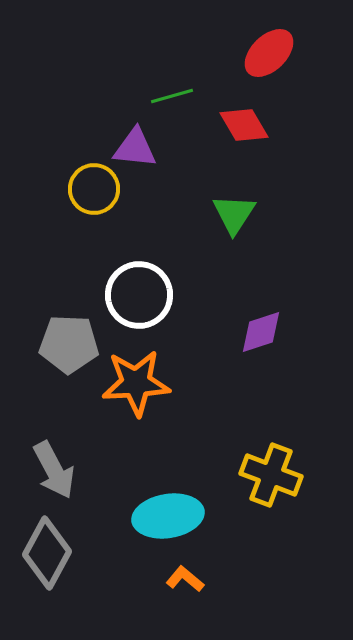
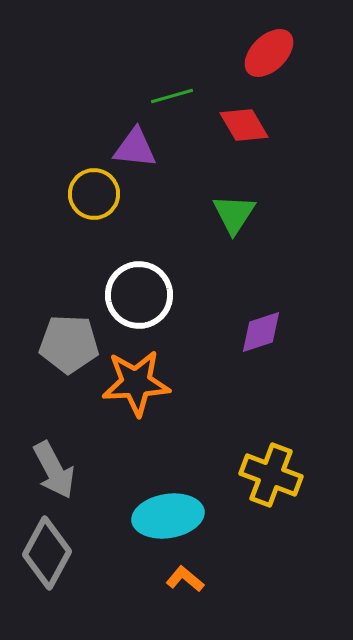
yellow circle: moved 5 px down
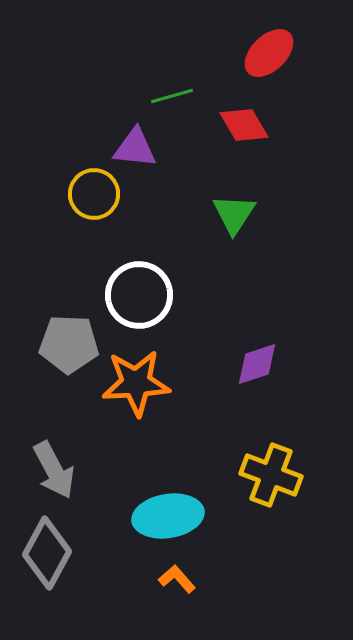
purple diamond: moved 4 px left, 32 px down
orange L-shape: moved 8 px left; rotated 9 degrees clockwise
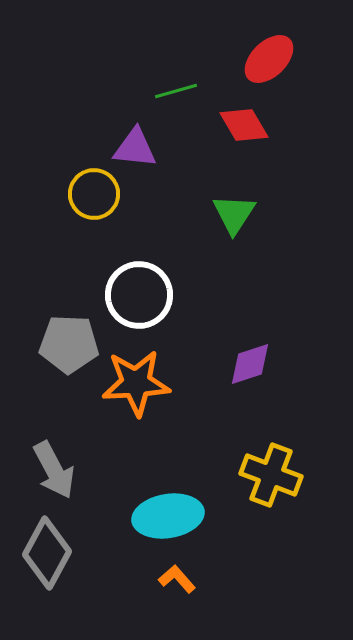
red ellipse: moved 6 px down
green line: moved 4 px right, 5 px up
purple diamond: moved 7 px left
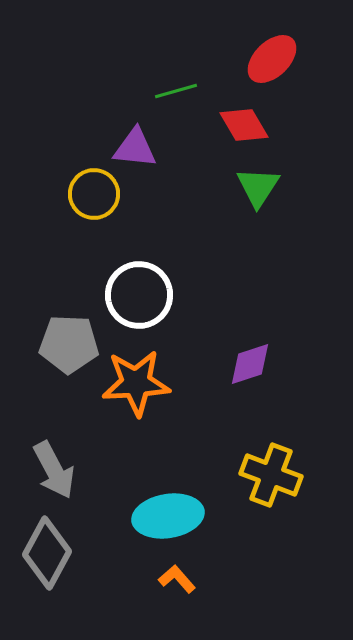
red ellipse: moved 3 px right
green triangle: moved 24 px right, 27 px up
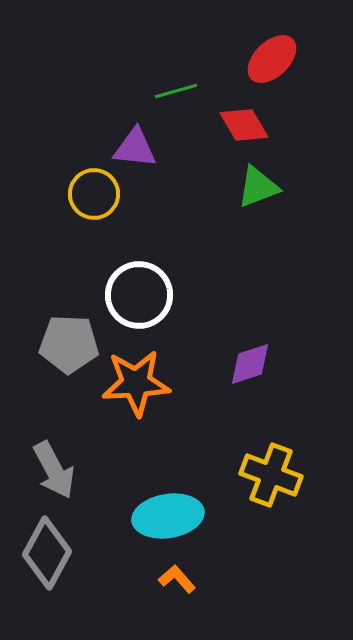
green triangle: rotated 36 degrees clockwise
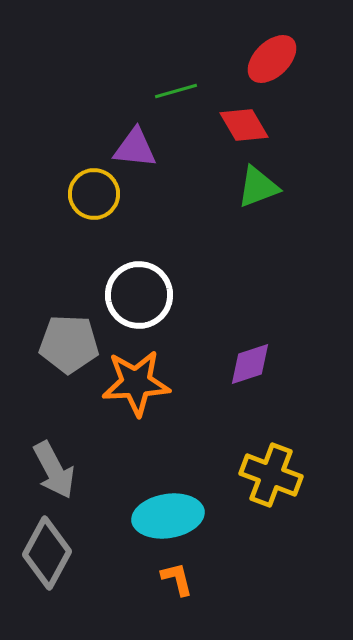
orange L-shape: rotated 27 degrees clockwise
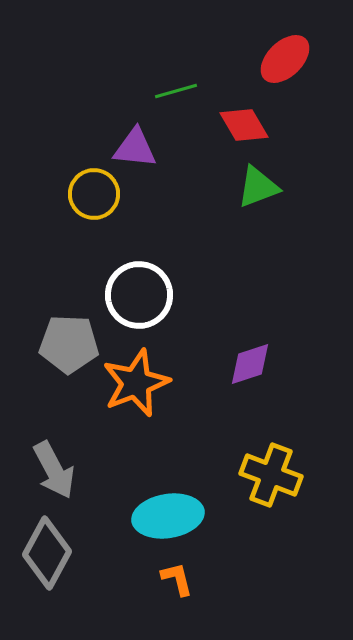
red ellipse: moved 13 px right
orange star: rotated 18 degrees counterclockwise
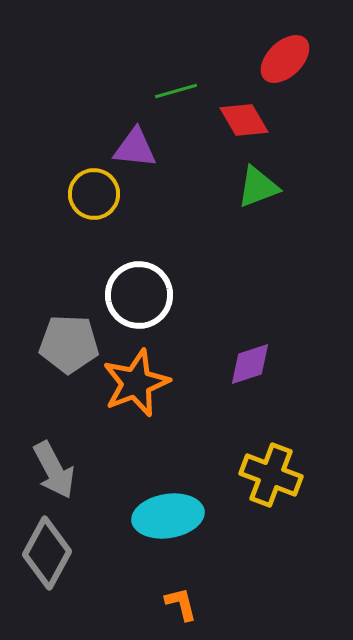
red diamond: moved 5 px up
orange L-shape: moved 4 px right, 25 px down
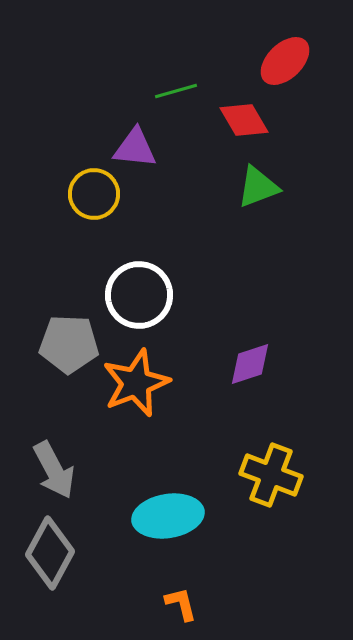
red ellipse: moved 2 px down
gray diamond: moved 3 px right
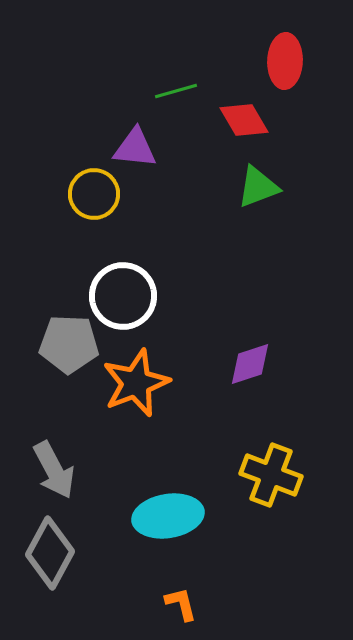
red ellipse: rotated 44 degrees counterclockwise
white circle: moved 16 px left, 1 px down
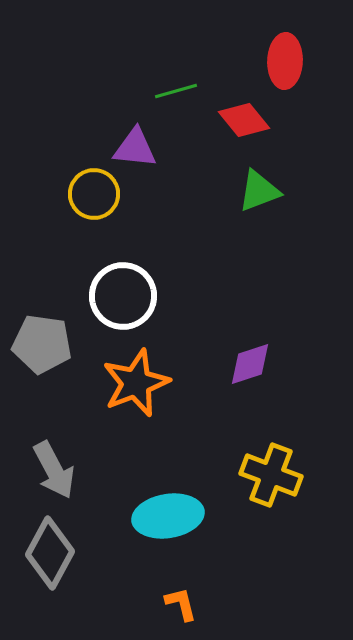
red diamond: rotated 9 degrees counterclockwise
green triangle: moved 1 px right, 4 px down
gray pentagon: moved 27 px left; rotated 6 degrees clockwise
